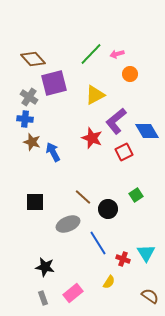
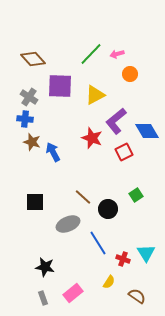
purple square: moved 6 px right, 3 px down; rotated 16 degrees clockwise
brown semicircle: moved 13 px left
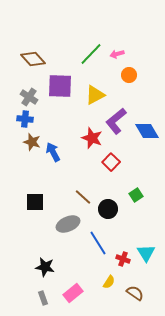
orange circle: moved 1 px left, 1 px down
red square: moved 13 px left, 10 px down; rotated 18 degrees counterclockwise
brown semicircle: moved 2 px left, 3 px up
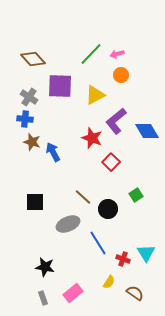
orange circle: moved 8 px left
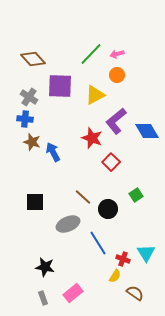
orange circle: moved 4 px left
yellow semicircle: moved 6 px right, 6 px up
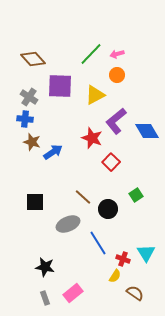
blue arrow: rotated 84 degrees clockwise
gray rectangle: moved 2 px right
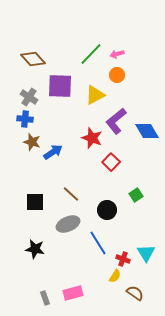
brown line: moved 12 px left, 3 px up
black circle: moved 1 px left, 1 px down
black star: moved 10 px left, 18 px up
pink rectangle: rotated 24 degrees clockwise
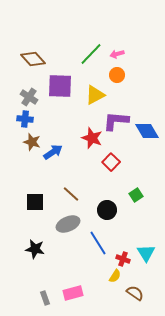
purple L-shape: rotated 44 degrees clockwise
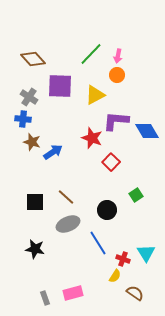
pink arrow: moved 1 px right, 2 px down; rotated 64 degrees counterclockwise
blue cross: moved 2 px left
brown line: moved 5 px left, 3 px down
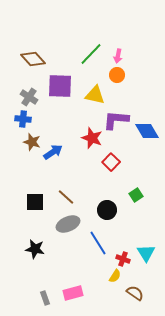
yellow triangle: rotated 40 degrees clockwise
purple L-shape: moved 1 px up
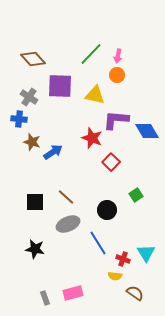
blue cross: moved 4 px left
yellow semicircle: rotated 64 degrees clockwise
